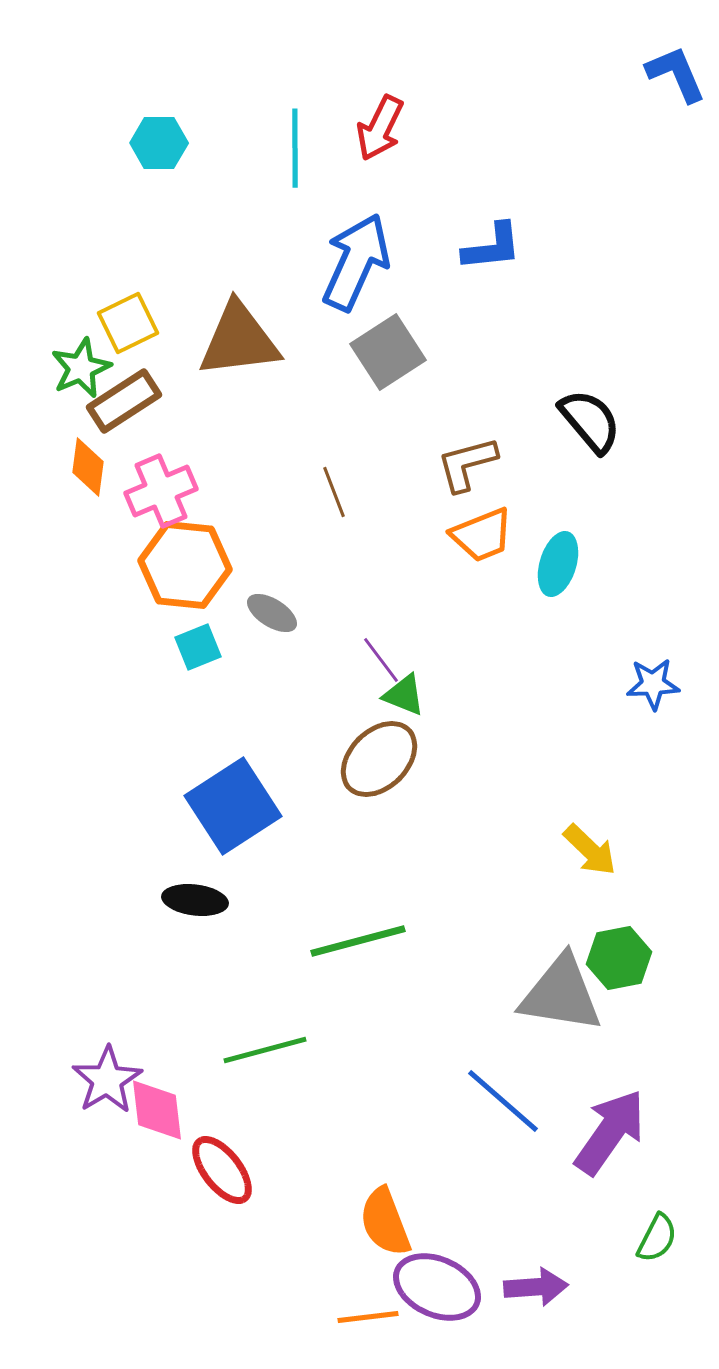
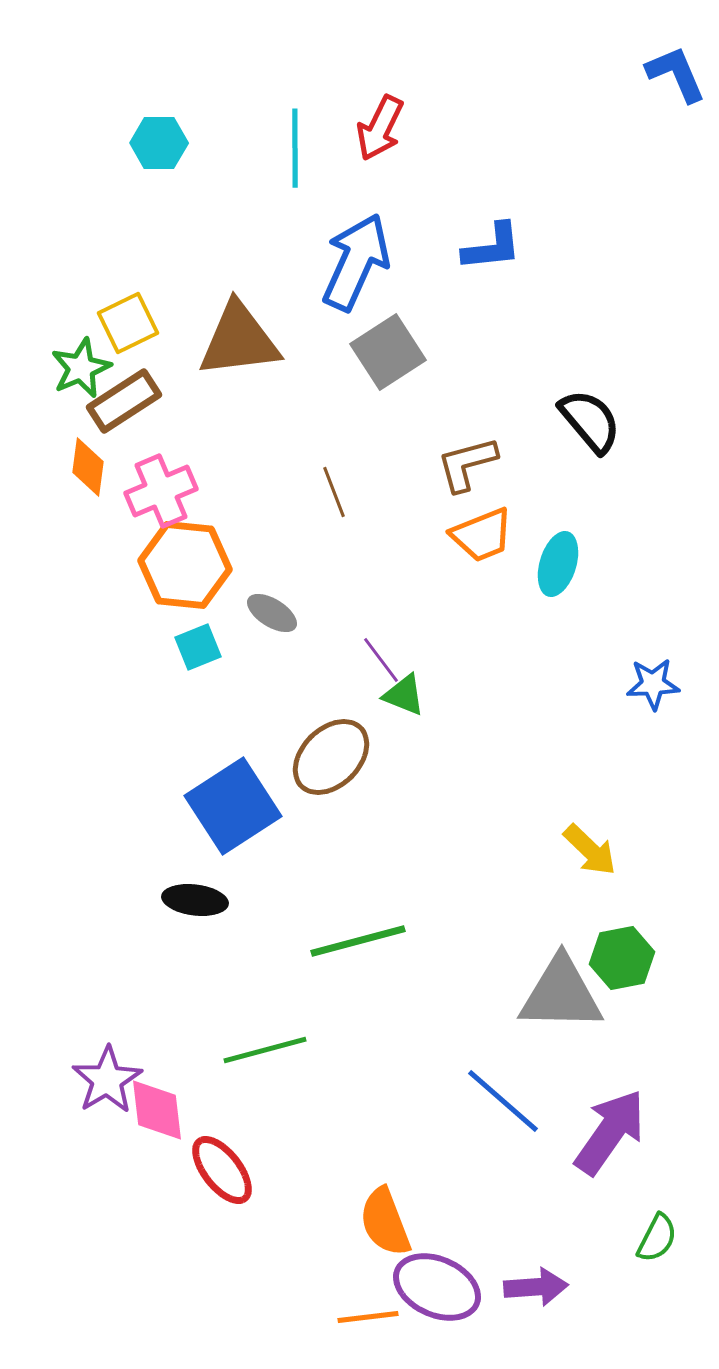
brown ellipse at (379, 759): moved 48 px left, 2 px up
green hexagon at (619, 958): moved 3 px right
gray triangle at (561, 994): rotated 8 degrees counterclockwise
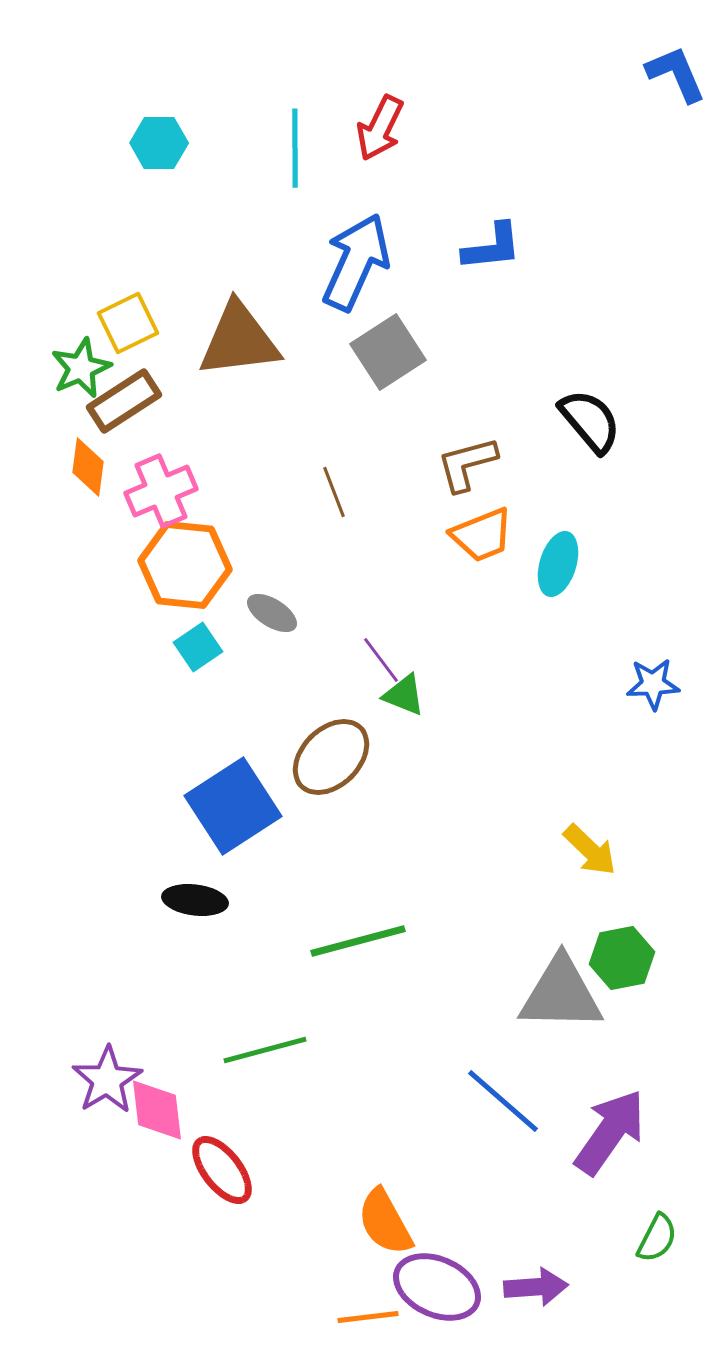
cyan square at (198, 647): rotated 12 degrees counterclockwise
orange semicircle at (385, 1222): rotated 8 degrees counterclockwise
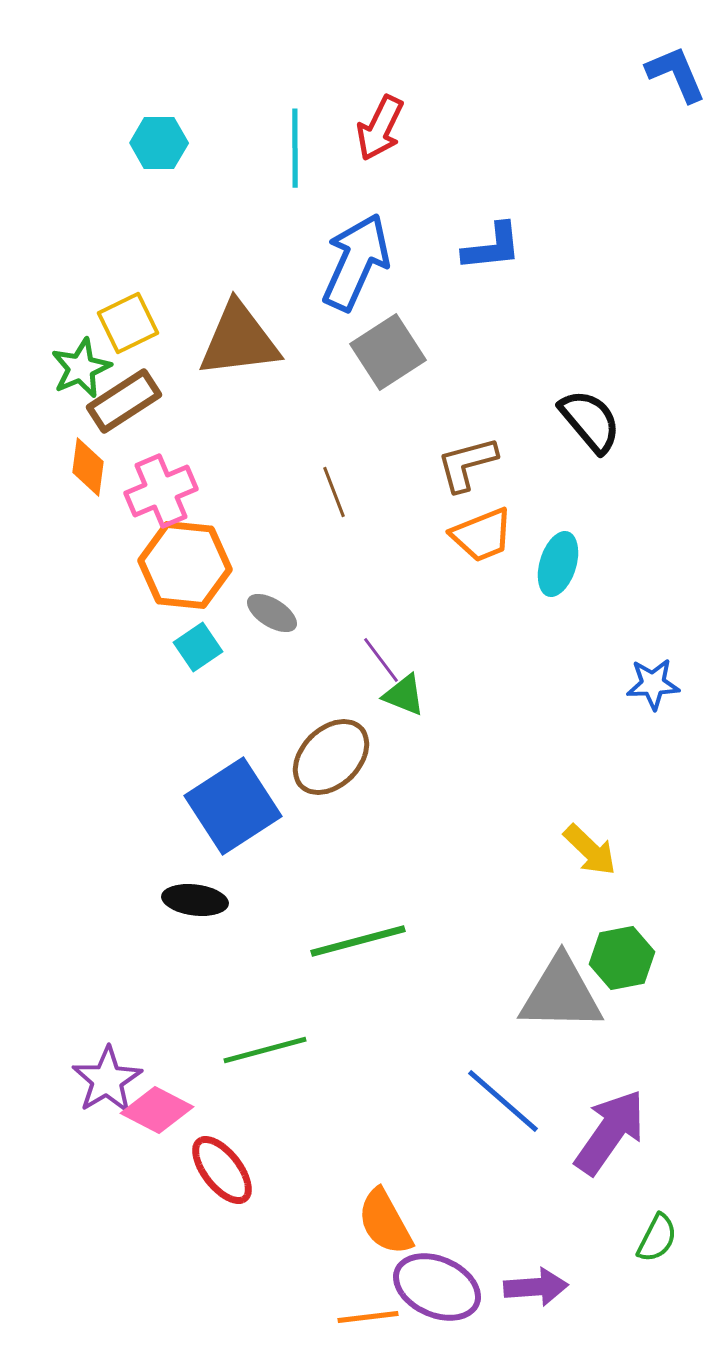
pink diamond at (157, 1110): rotated 56 degrees counterclockwise
